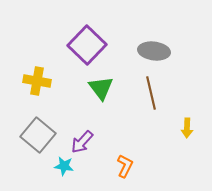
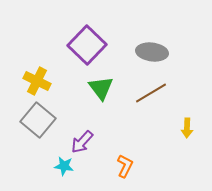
gray ellipse: moved 2 px left, 1 px down
yellow cross: rotated 16 degrees clockwise
brown line: rotated 72 degrees clockwise
gray square: moved 15 px up
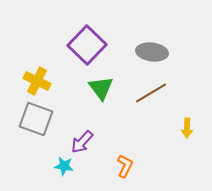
gray square: moved 2 px left, 1 px up; rotated 20 degrees counterclockwise
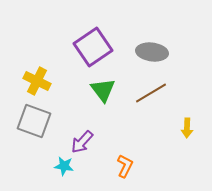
purple square: moved 6 px right, 2 px down; rotated 12 degrees clockwise
green triangle: moved 2 px right, 2 px down
gray square: moved 2 px left, 2 px down
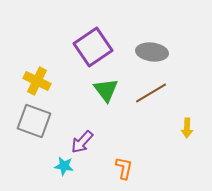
green triangle: moved 3 px right
orange L-shape: moved 1 px left, 2 px down; rotated 15 degrees counterclockwise
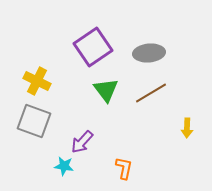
gray ellipse: moved 3 px left, 1 px down; rotated 12 degrees counterclockwise
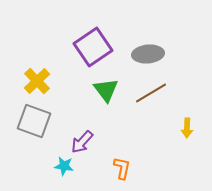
gray ellipse: moved 1 px left, 1 px down
yellow cross: rotated 20 degrees clockwise
orange L-shape: moved 2 px left
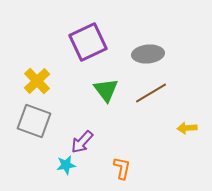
purple square: moved 5 px left, 5 px up; rotated 9 degrees clockwise
yellow arrow: rotated 84 degrees clockwise
cyan star: moved 2 px right, 1 px up; rotated 18 degrees counterclockwise
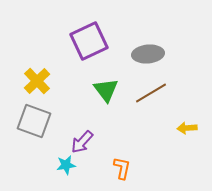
purple square: moved 1 px right, 1 px up
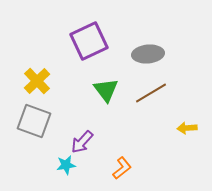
orange L-shape: rotated 40 degrees clockwise
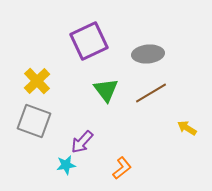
yellow arrow: rotated 36 degrees clockwise
